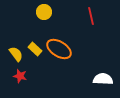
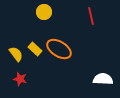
red star: moved 3 px down
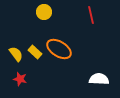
red line: moved 1 px up
yellow rectangle: moved 3 px down
white semicircle: moved 4 px left
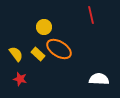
yellow circle: moved 15 px down
yellow rectangle: moved 3 px right, 2 px down
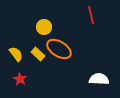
red star: rotated 16 degrees clockwise
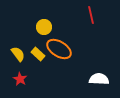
yellow semicircle: moved 2 px right
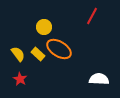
red line: moved 1 px right, 1 px down; rotated 42 degrees clockwise
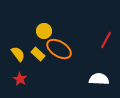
red line: moved 14 px right, 24 px down
yellow circle: moved 4 px down
